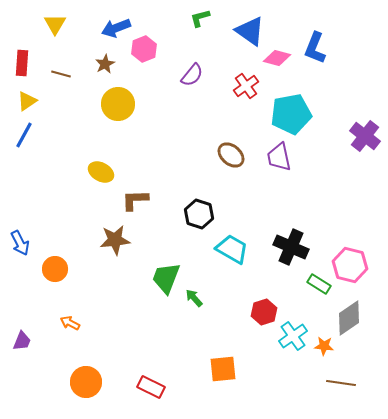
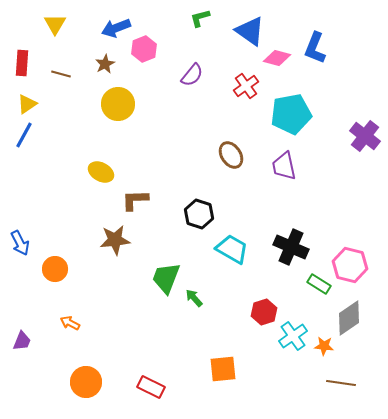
yellow triangle at (27, 101): moved 3 px down
brown ellipse at (231, 155): rotated 16 degrees clockwise
purple trapezoid at (279, 157): moved 5 px right, 9 px down
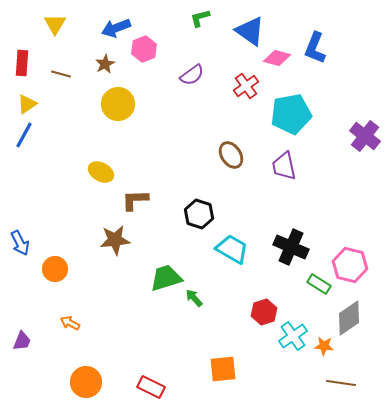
purple semicircle at (192, 75): rotated 15 degrees clockwise
green trapezoid at (166, 278): rotated 52 degrees clockwise
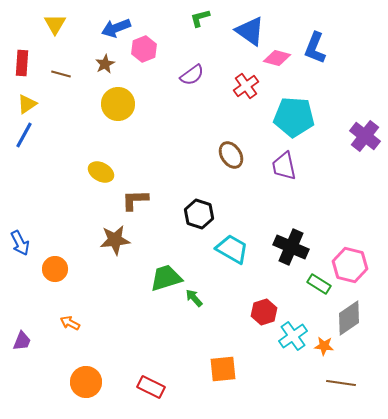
cyan pentagon at (291, 114): moved 3 px right, 3 px down; rotated 15 degrees clockwise
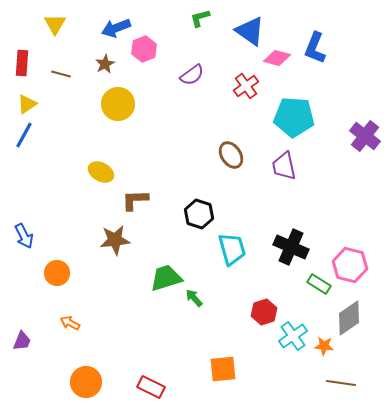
blue arrow at (20, 243): moved 4 px right, 7 px up
cyan trapezoid at (232, 249): rotated 44 degrees clockwise
orange circle at (55, 269): moved 2 px right, 4 px down
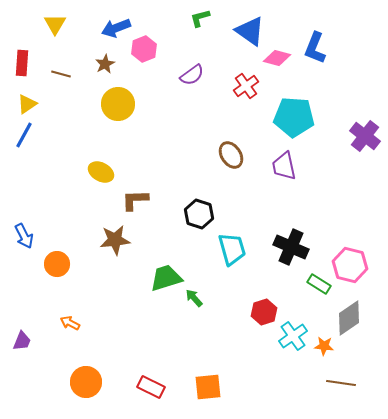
orange circle at (57, 273): moved 9 px up
orange square at (223, 369): moved 15 px left, 18 px down
